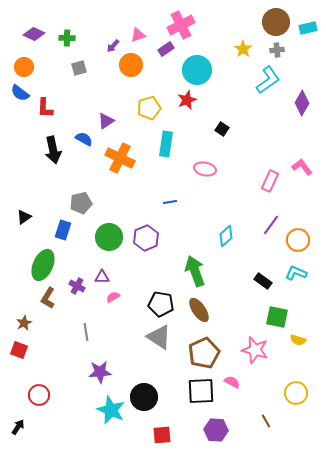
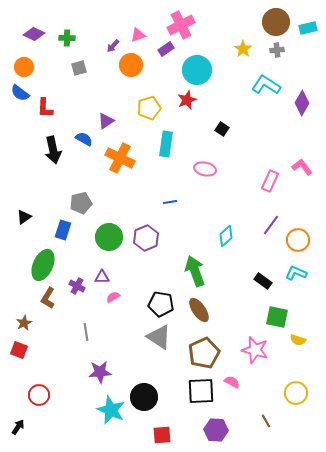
cyan L-shape at (268, 80): moved 2 px left, 5 px down; rotated 112 degrees counterclockwise
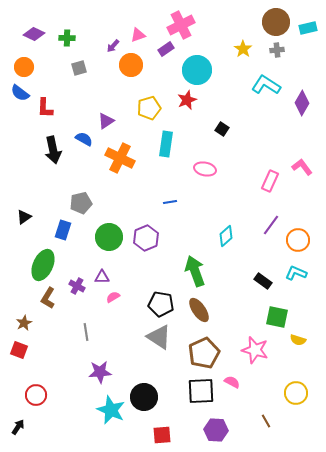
red circle at (39, 395): moved 3 px left
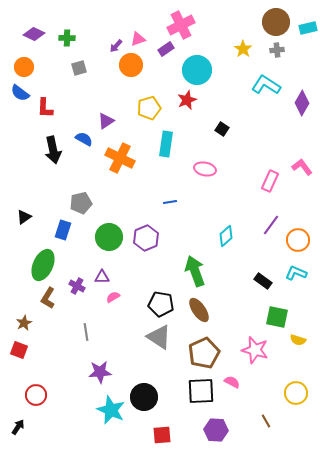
pink triangle at (138, 35): moved 4 px down
purple arrow at (113, 46): moved 3 px right
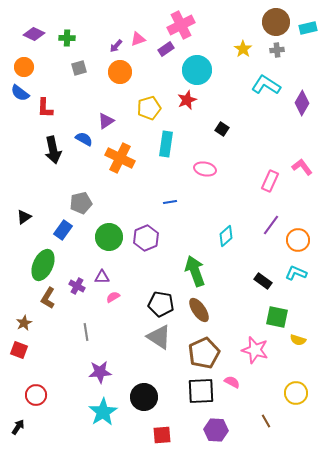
orange circle at (131, 65): moved 11 px left, 7 px down
blue rectangle at (63, 230): rotated 18 degrees clockwise
cyan star at (111, 410): moved 8 px left, 2 px down; rotated 16 degrees clockwise
